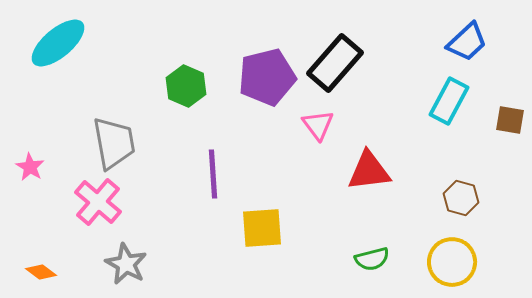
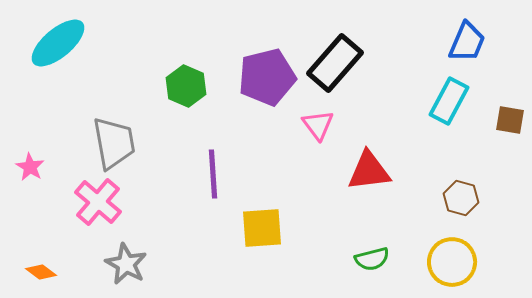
blue trapezoid: rotated 24 degrees counterclockwise
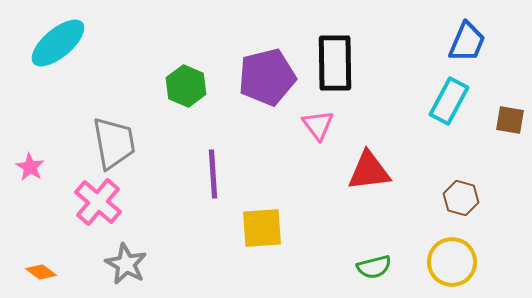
black rectangle: rotated 42 degrees counterclockwise
green semicircle: moved 2 px right, 8 px down
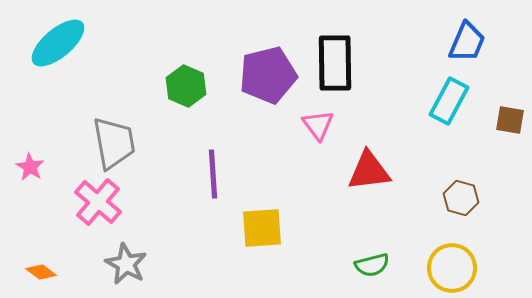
purple pentagon: moved 1 px right, 2 px up
yellow circle: moved 6 px down
green semicircle: moved 2 px left, 2 px up
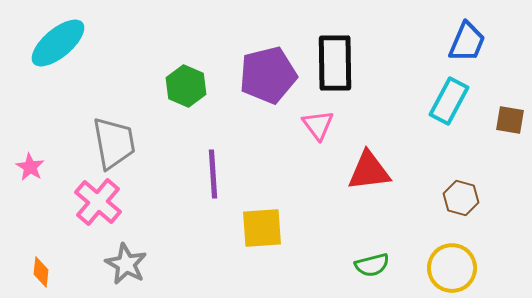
orange diamond: rotated 60 degrees clockwise
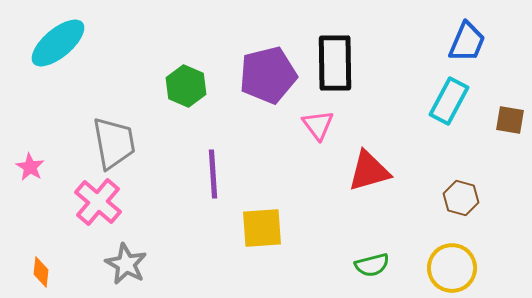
red triangle: rotated 9 degrees counterclockwise
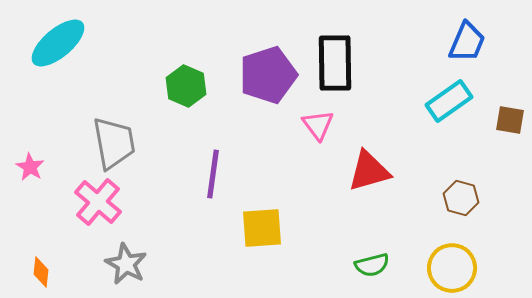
purple pentagon: rotated 4 degrees counterclockwise
cyan rectangle: rotated 27 degrees clockwise
purple line: rotated 12 degrees clockwise
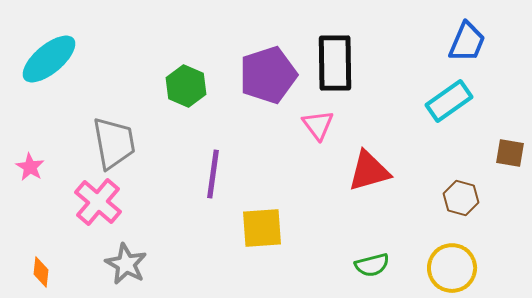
cyan ellipse: moved 9 px left, 16 px down
brown square: moved 33 px down
